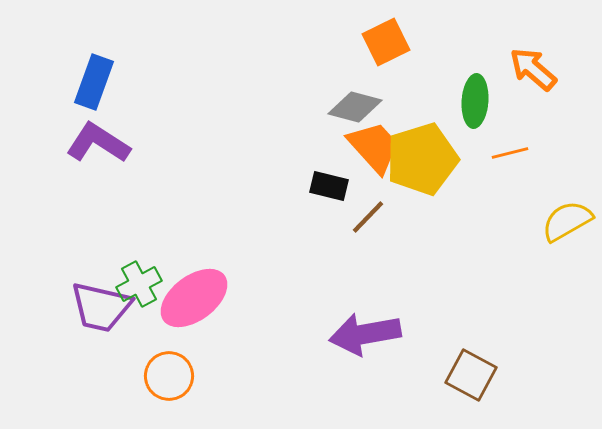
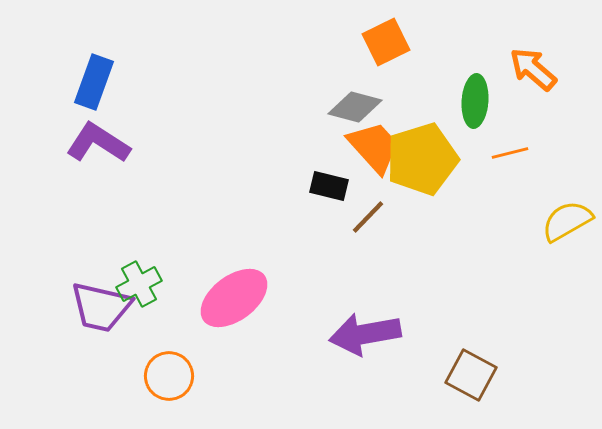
pink ellipse: moved 40 px right
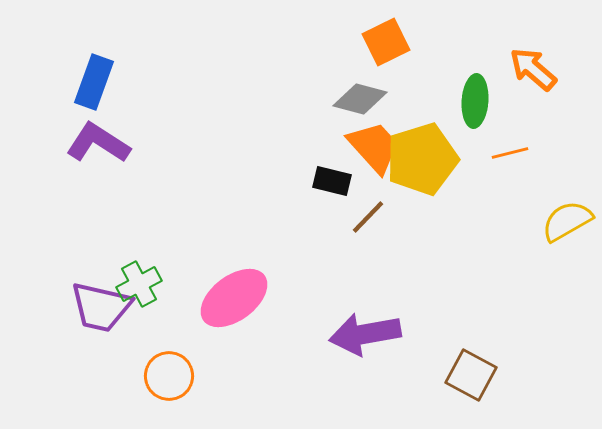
gray diamond: moved 5 px right, 8 px up
black rectangle: moved 3 px right, 5 px up
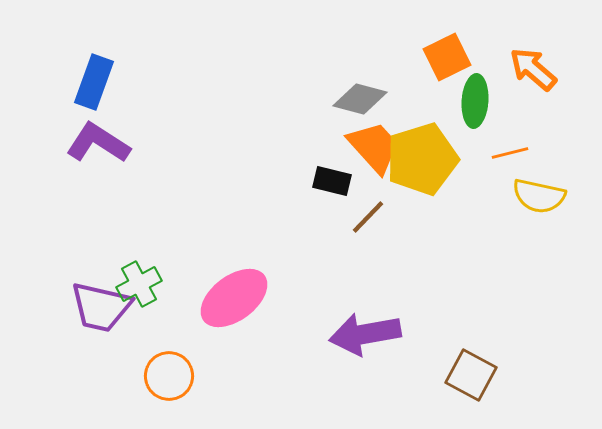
orange square: moved 61 px right, 15 px down
yellow semicircle: moved 28 px left, 25 px up; rotated 138 degrees counterclockwise
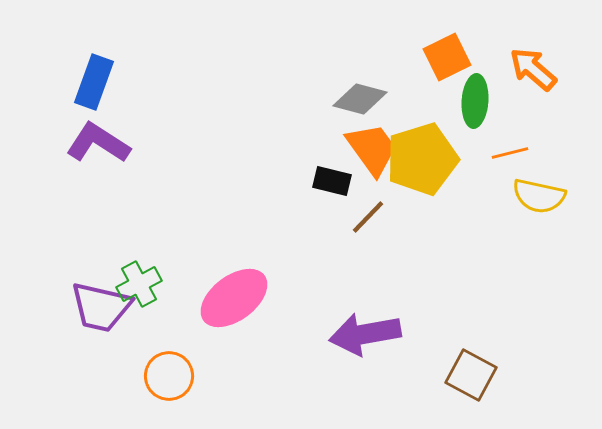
orange trapezoid: moved 2 px left, 2 px down; rotated 6 degrees clockwise
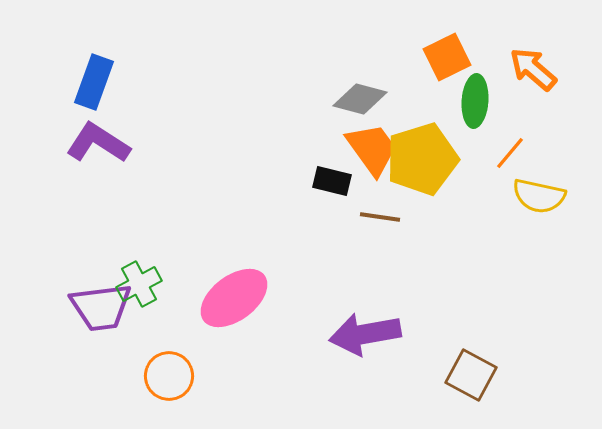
orange line: rotated 36 degrees counterclockwise
brown line: moved 12 px right; rotated 54 degrees clockwise
purple trapezoid: rotated 20 degrees counterclockwise
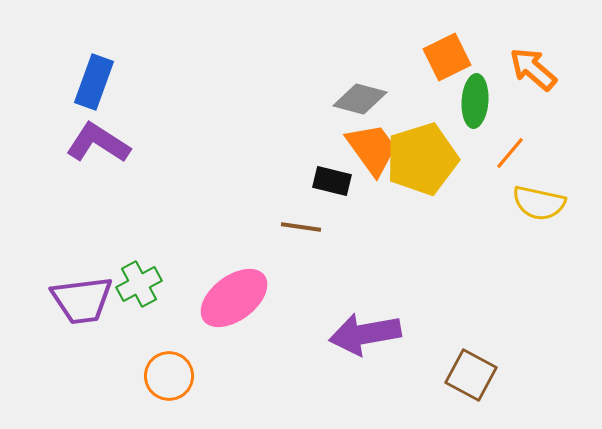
yellow semicircle: moved 7 px down
brown line: moved 79 px left, 10 px down
purple trapezoid: moved 19 px left, 7 px up
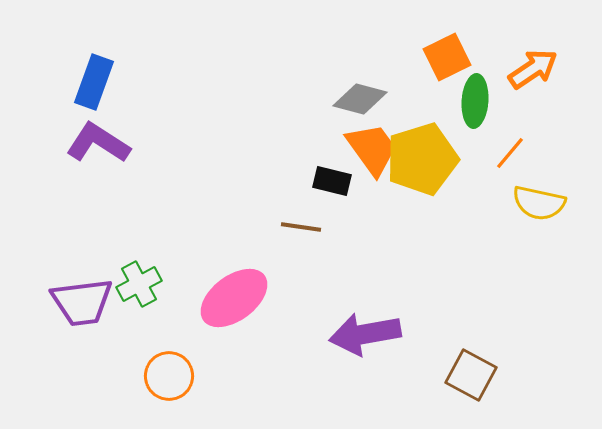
orange arrow: rotated 105 degrees clockwise
purple trapezoid: moved 2 px down
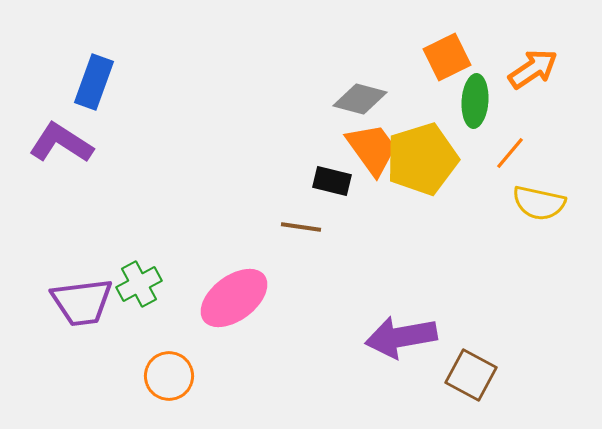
purple L-shape: moved 37 px left
purple arrow: moved 36 px right, 3 px down
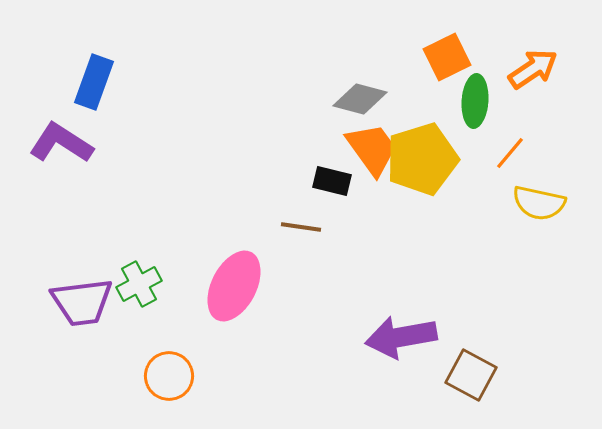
pink ellipse: moved 12 px up; rotated 26 degrees counterclockwise
